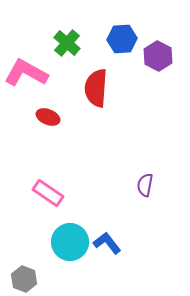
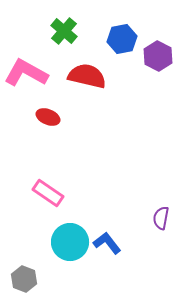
blue hexagon: rotated 8 degrees counterclockwise
green cross: moved 3 px left, 12 px up
red semicircle: moved 9 px left, 12 px up; rotated 99 degrees clockwise
purple semicircle: moved 16 px right, 33 px down
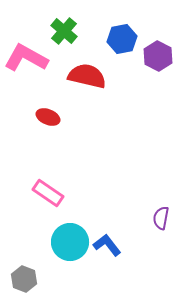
pink L-shape: moved 15 px up
blue L-shape: moved 2 px down
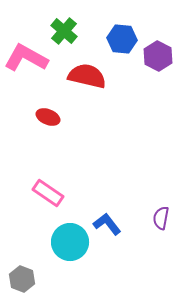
blue hexagon: rotated 16 degrees clockwise
blue L-shape: moved 21 px up
gray hexagon: moved 2 px left
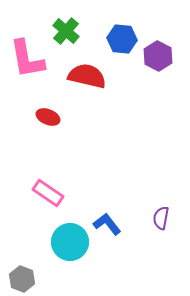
green cross: moved 2 px right
pink L-shape: moved 1 px right, 1 px down; rotated 129 degrees counterclockwise
